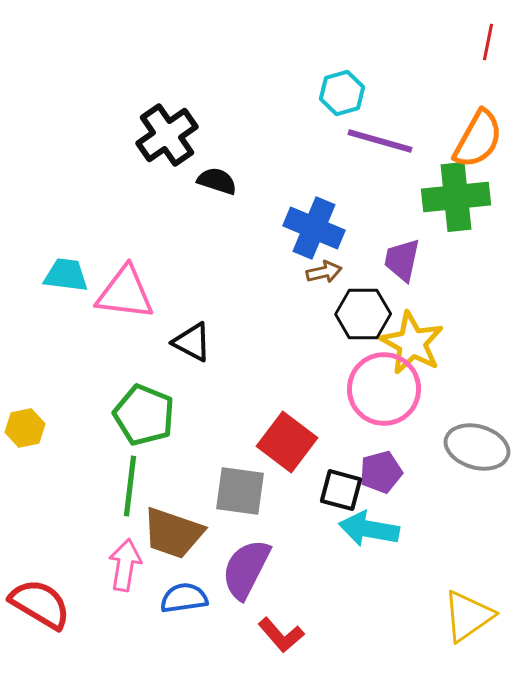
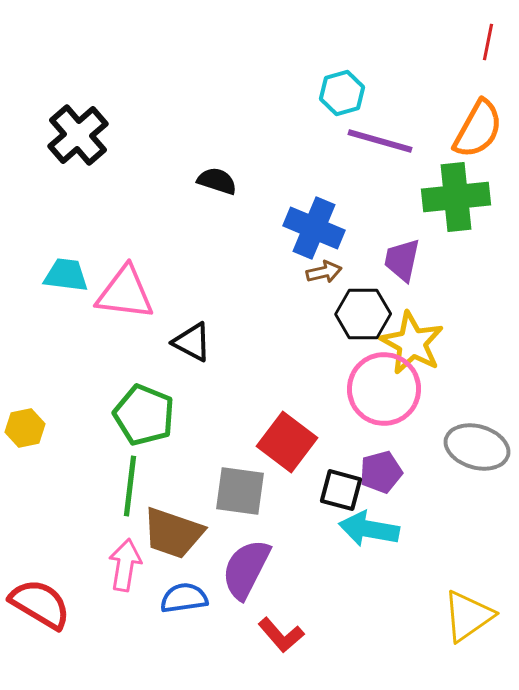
black cross: moved 89 px left; rotated 6 degrees counterclockwise
orange semicircle: moved 10 px up
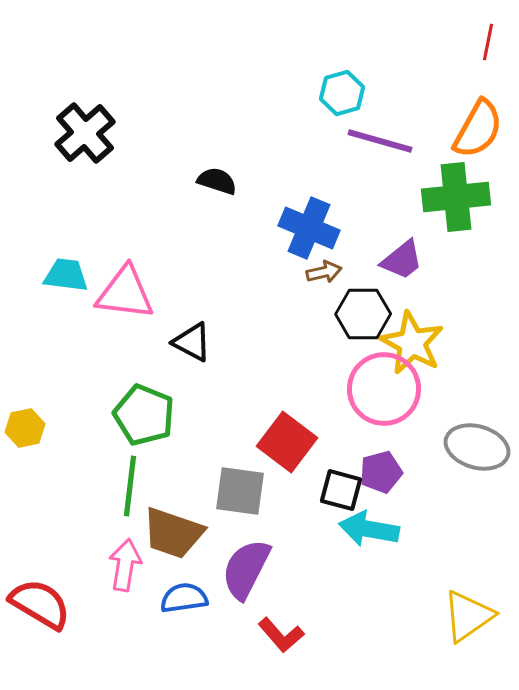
black cross: moved 7 px right, 2 px up
blue cross: moved 5 px left
purple trapezoid: rotated 141 degrees counterclockwise
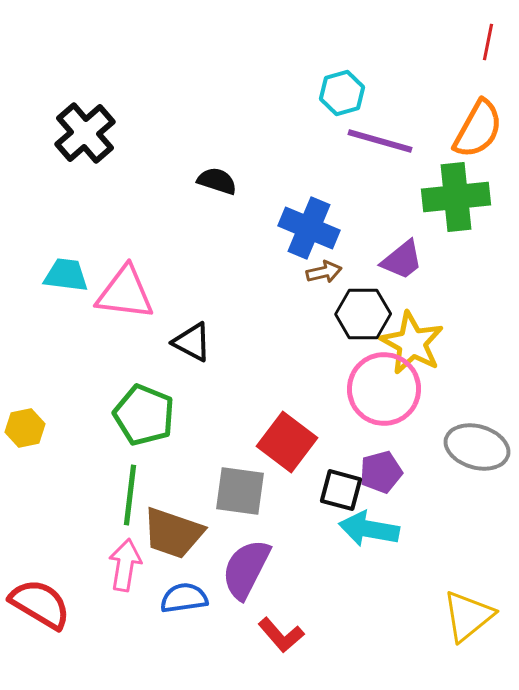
green line: moved 9 px down
yellow triangle: rotated 4 degrees counterclockwise
